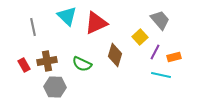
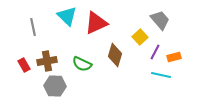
gray hexagon: moved 1 px up
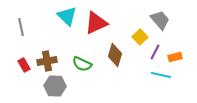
gray line: moved 12 px left
orange rectangle: moved 1 px right
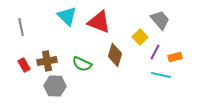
red triangle: moved 3 px right, 1 px up; rotated 45 degrees clockwise
